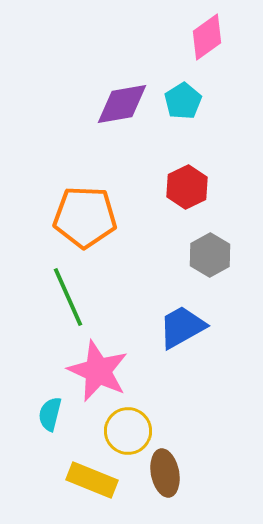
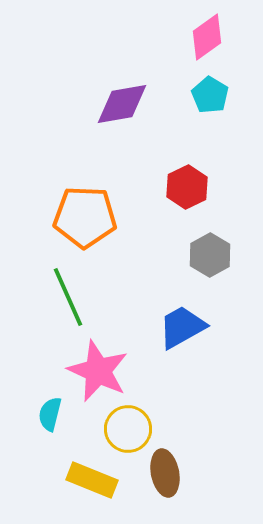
cyan pentagon: moved 27 px right, 6 px up; rotated 9 degrees counterclockwise
yellow circle: moved 2 px up
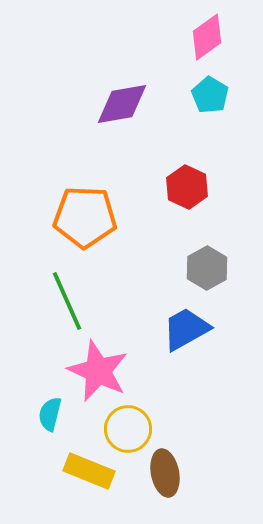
red hexagon: rotated 9 degrees counterclockwise
gray hexagon: moved 3 px left, 13 px down
green line: moved 1 px left, 4 px down
blue trapezoid: moved 4 px right, 2 px down
yellow rectangle: moved 3 px left, 9 px up
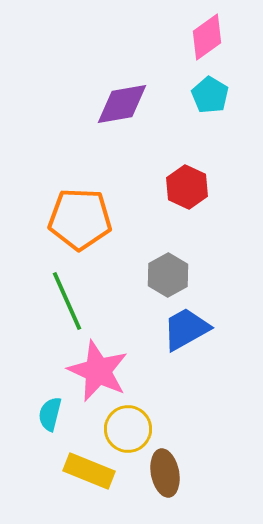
orange pentagon: moved 5 px left, 2 px down
gray hexagon: moved 39 px left, 7 px down
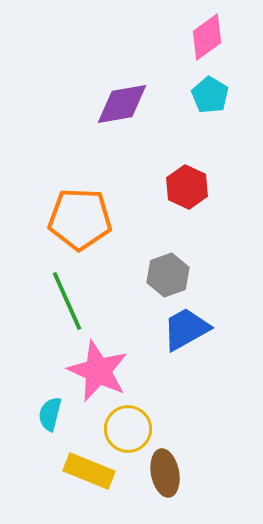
gray hexagon: rotated 9 degrees clockwise
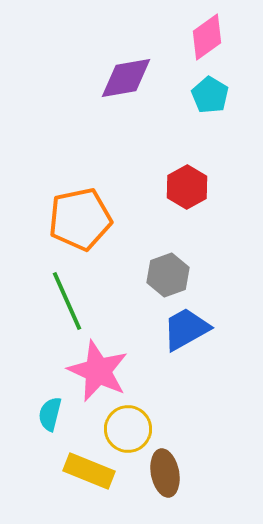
purple diamond: moved 4 px right, 26 px up
red hexagon: rotated 6 degrees clockwise
orange pentagon: rotated 14 degrees counterclockwise
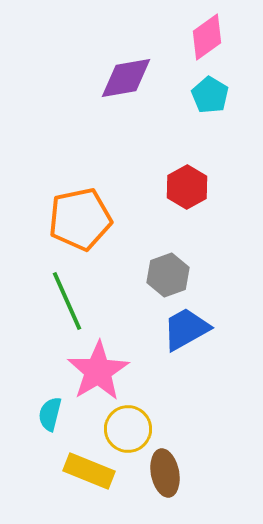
pink star: rotated 16 degrees clockwise
